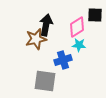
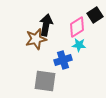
black square: rotated 35 degrees counterclockwise
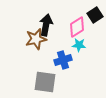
gray square: moved 1 px down
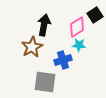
black arrow: moved 2 px left
brown star: moved 4 px left, 8 px down; rotated 15 degrees counterclockwise
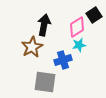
black square: moved 1 px left
cyan star: rotated 16 degrees counterclockwise
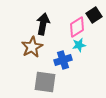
black arrow: moved 1 px left, 1 px up
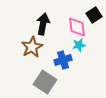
pink diamond: rotated 65 degrees counterclockwise
gray square: rotated 25 degrees clockwise
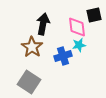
black square: rotated 21 degrees clockwise
brown star: rotated 10 degrees counterclockwise
blue cross: moved 4 px up
gray square: moved 16 px left
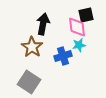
black square: moved 8 px left
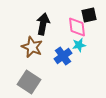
black square: moved 3 px right
brown star: rotated 10 degrees counterclockwise
blue cross: rotated 18 degrees counterclockwise
